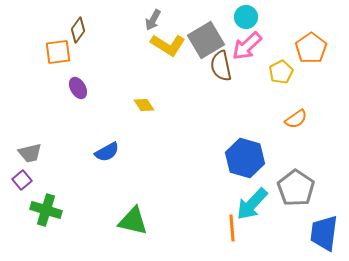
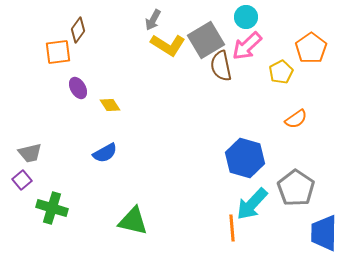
yellow diamond: moved 34 px left
blue semicircle: moved 2 px left, 1 px down
green cross: moved 6 px right, 2 px up
blue trapezoid: rotated 6 degrees counterclockwise
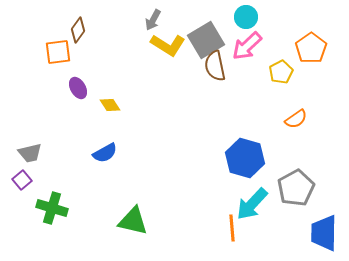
brown semicircle: moved 6 px left
gray pentagon: rotated 9 degrees clockwise
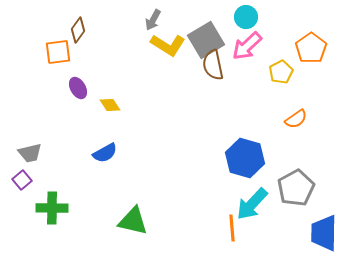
brown semicircle: moved 2 px left, 1 px up
green cross: rotated 16 degrees counterclockwise
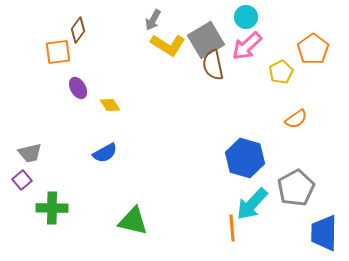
orange pentagon: moved 2 px right, 1 px down
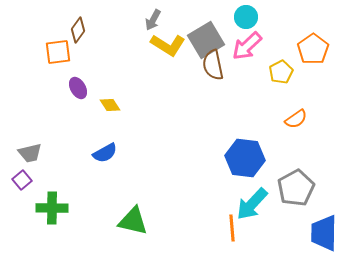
blue hexagon: rotated 9 degrees counterclockwise
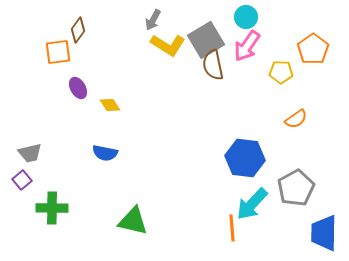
pink arrow: rotated 12 degrees counterclockwise
yellow pentagon: rotated 30 degrees clockwise
blue semicircle: rotated 40 degrees clockwise
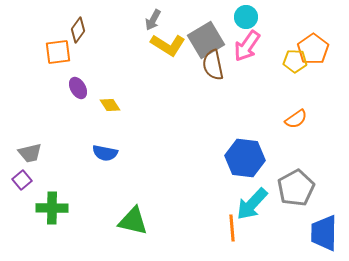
yellow pentagon: moved 14 px right, 11 px up
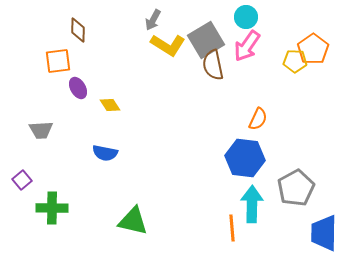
brown diamond: rotated 35 degrees counterclockwise
orange square: moved 9 px down
orange semicircle: moved 38 px left; rotated 30 degrees counterclockwise
gray trapezoid: moved 11 px right, 23 px up; rotated 10 degrees clockwise
cyan arrow: rotated 138 degrees clockwise
